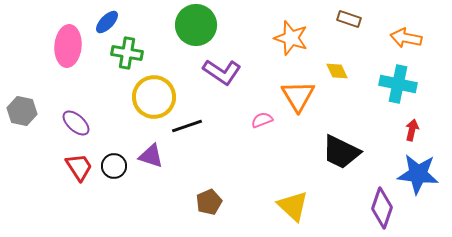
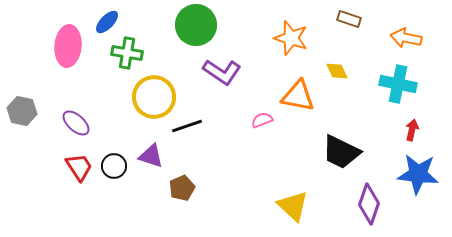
orange triangle: rotated 48 degrees counterclockwise
brown pentagon: moved 27 px left, 14 px up
purple diamond: moved 13 px left, 4 px up
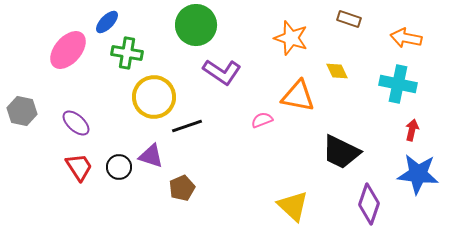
pink ellipse: moved 4 px down; rotated 36 degrees clockwise
black circle: moved 5 px right, 1 px down
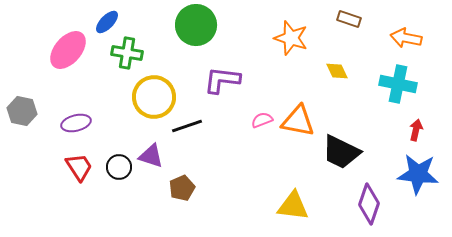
purple L-shape: moved 8 px down; rotated 153 degrees clockwise
orange triangle: moved 25 px down
purple ellipse: rotated 56 degrees counterclockwise
red arrow: moved 4 px right
yellow triangle: rotated 36 degrees counterclockwise
